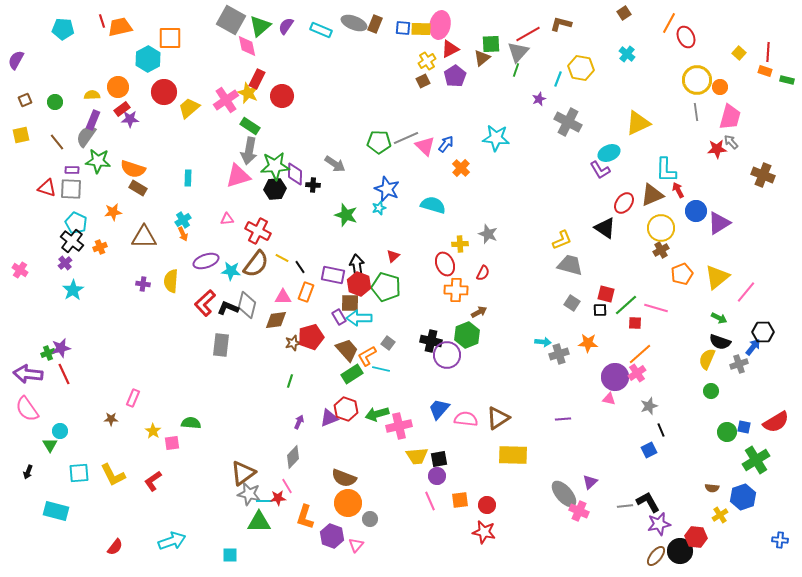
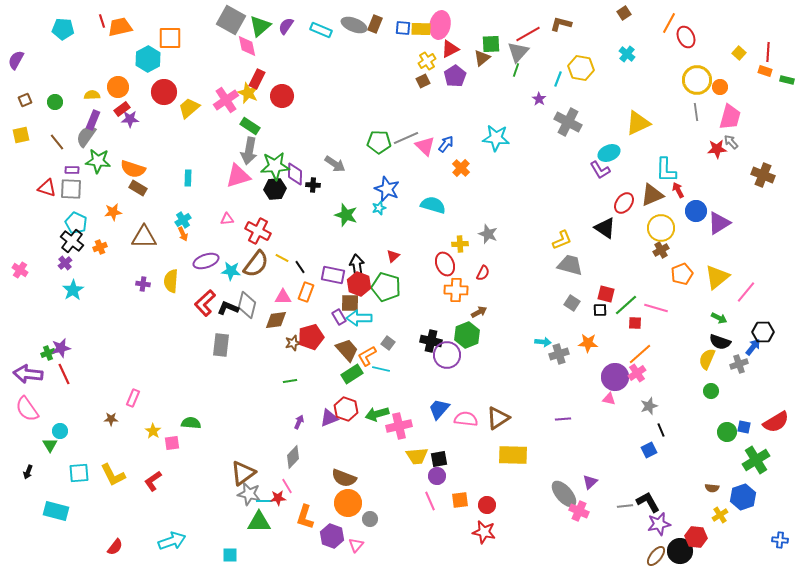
gray ellipse at (354, 23): moved 2 px down
purple star at (539, 99): rotated 16 degrees counterclockwise
green line at (290, 381): rotated 64 degrees clockwise
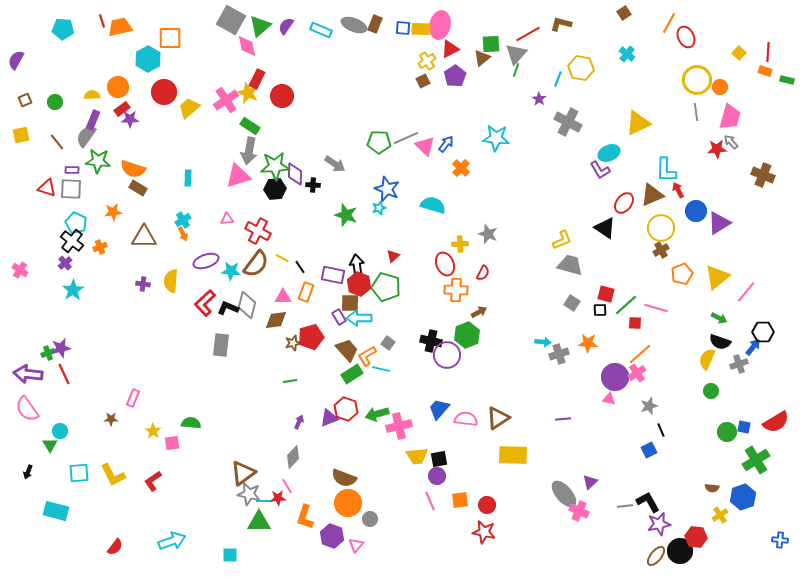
gray triangle at (518, 52): moved 2 px left, 2 px down
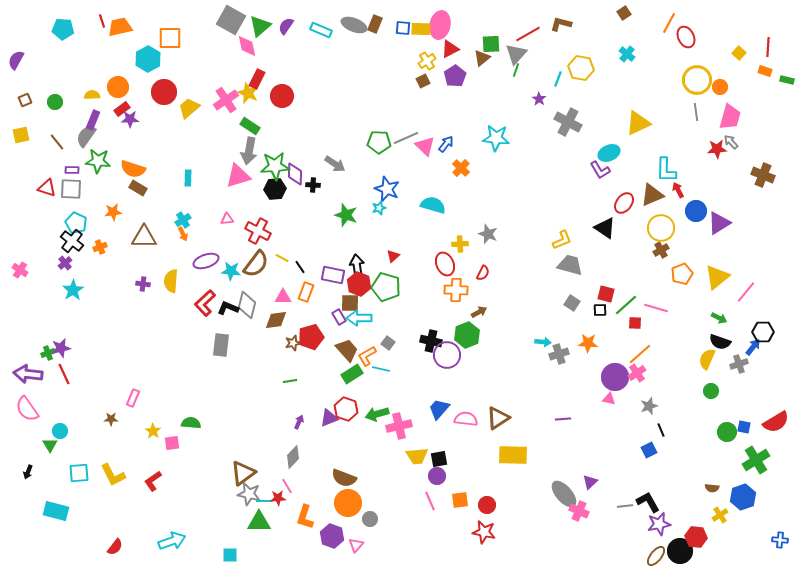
red line at (768, 52): moved 5 px up
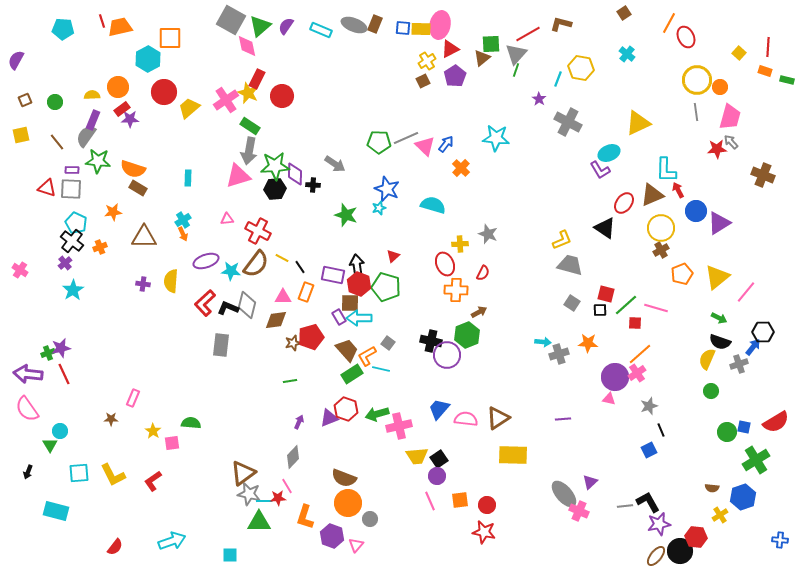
black square at (439, 459): rotated 24 degrees counterclockwise
